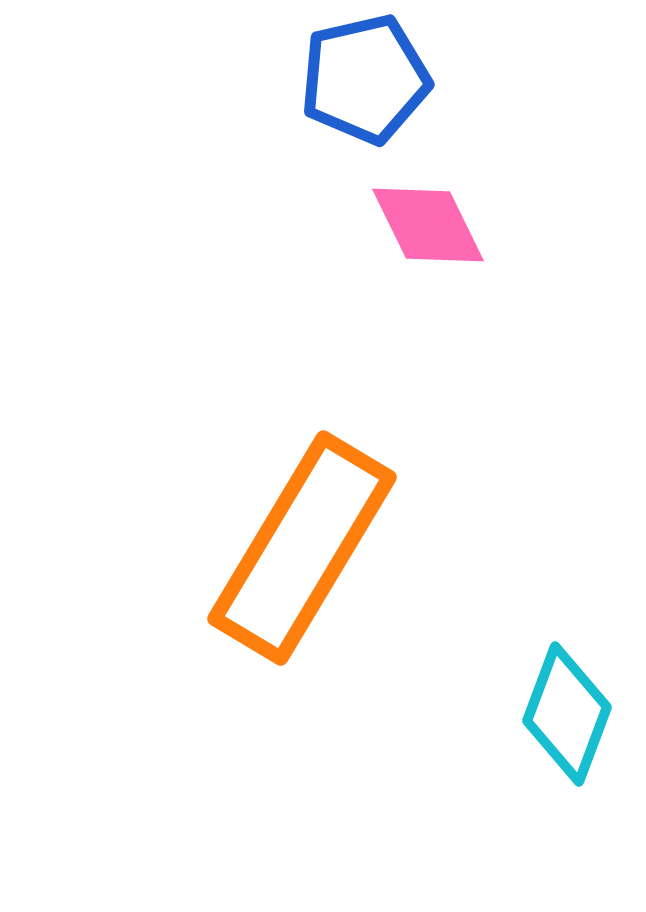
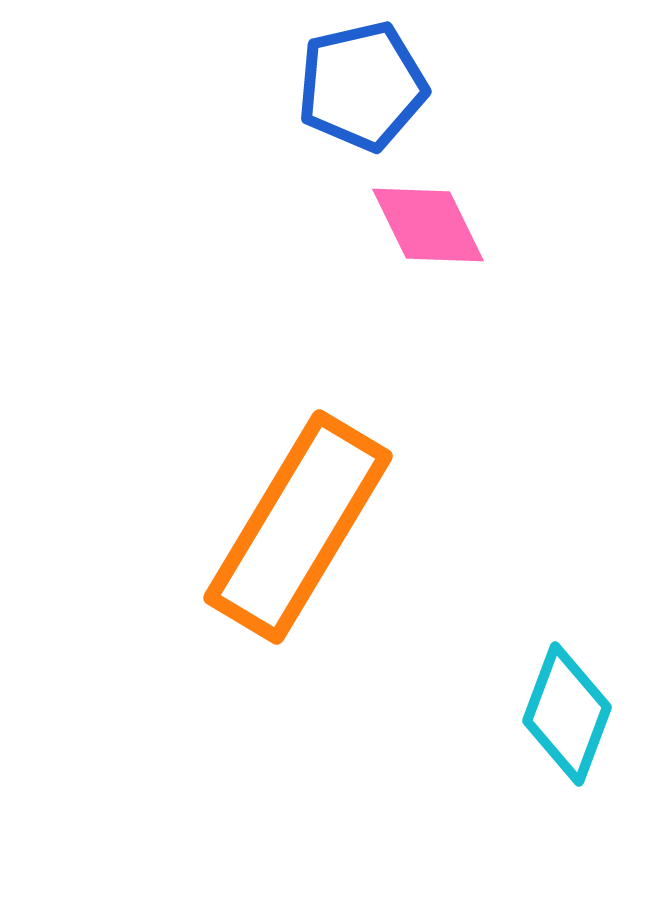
blue pentagon: moved 3 px left, 7 px down
orange rectangle: moved 4 px left, 21 px up
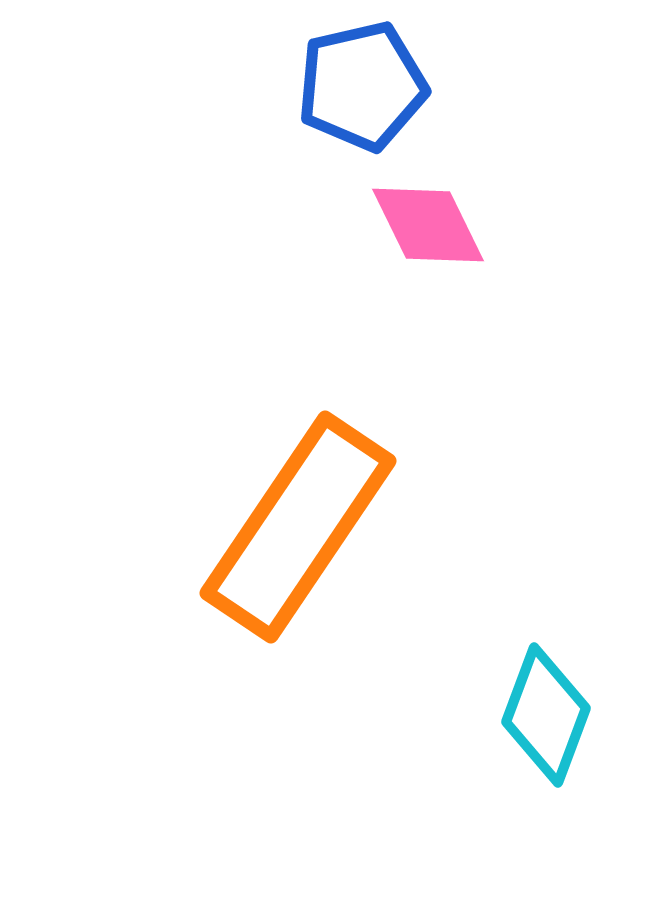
orange rectangle: rotated 3 degrees clockwise
cyan diamond: moved 21 px left, 1 px down
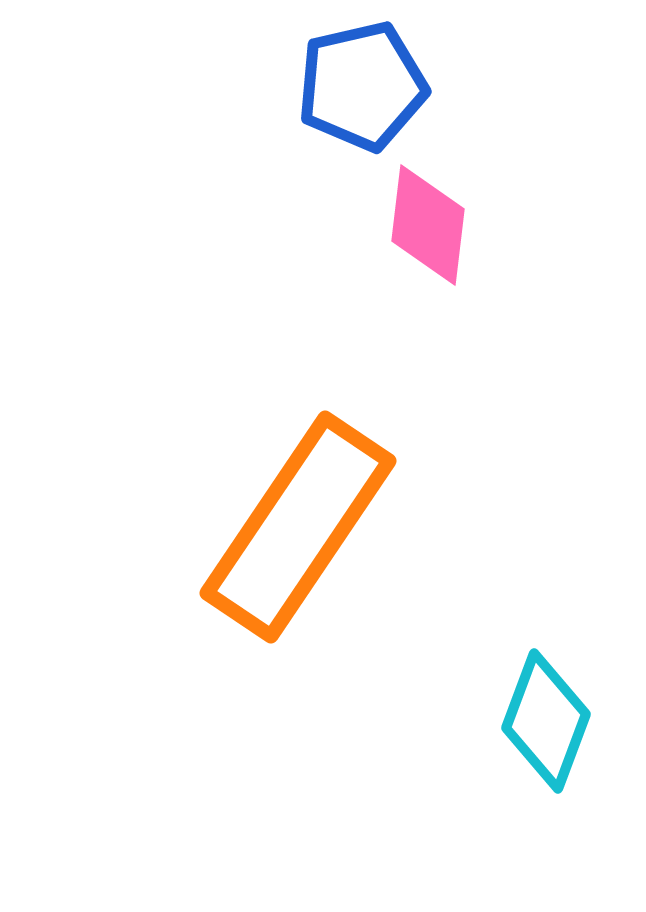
pink diamond: rotated 33 degrees clockwise
cyan diamond: moved 6 px down
